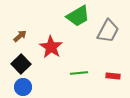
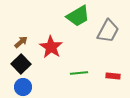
brown arrow: moved 1 px right, 6 px down
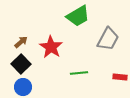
gray trapezoid: moved 8 px down
red rectangle: moved 7 px right, 1 px down
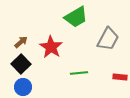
green trapezoid: moved 2 px left, 1 px down
